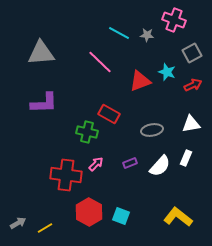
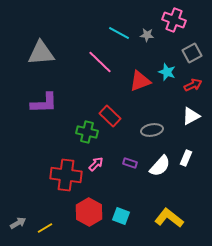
red rectangle: moved 1 px right, 2 px down; rotated 15 degrees clockwise
white triangle: moved 8 px up; rotated 18 degrees counterclockwise
purple rectangle: rotated 40 degrees clockwise
yellow L-shape: moved 9 px left, 1 px down
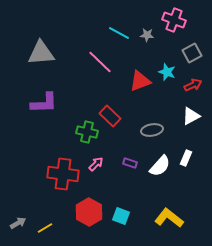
red cross: moved 3 px left, 1 px up
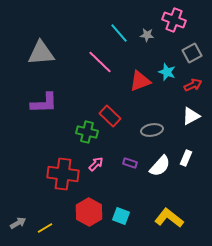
cyan line: rotated 20 degrees clockwise
